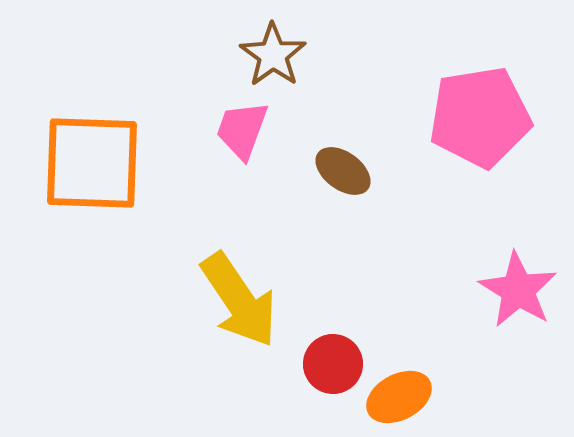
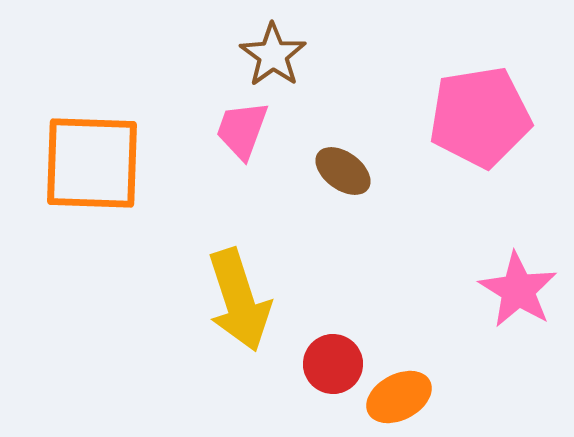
yellow arrow: rotated 16 degrees clockwise
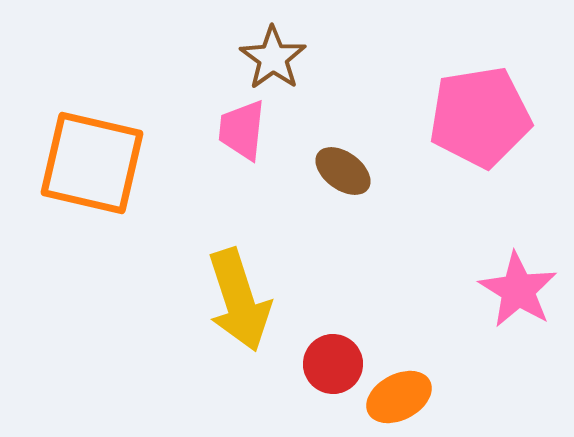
brown star: moved 3 px down
pink trapezoid: rotated 14 degrees counterclockwise
orange square: rotated 11 degrees clockwise
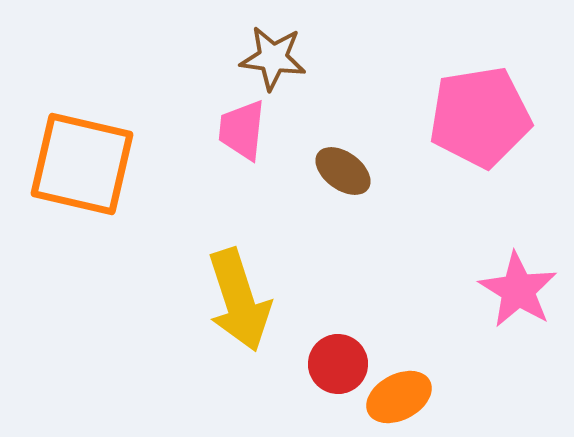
brown star: rotated 28 degrees counterclockwise
orange square: moved 10 px left, 1 px down
red circle: moved 5 px right
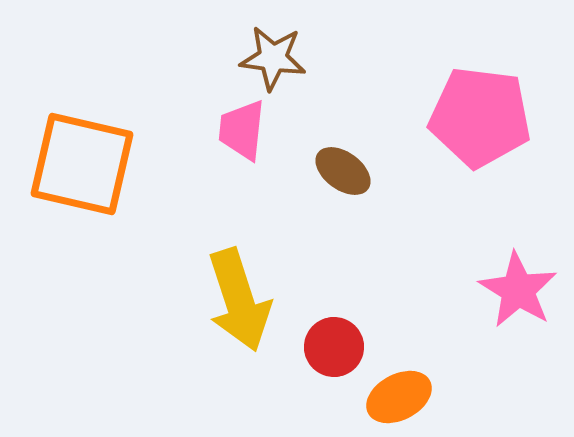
pink pentagon: rotated 16 degrees clockwise
red circle: moved 4 px left, 17 px up
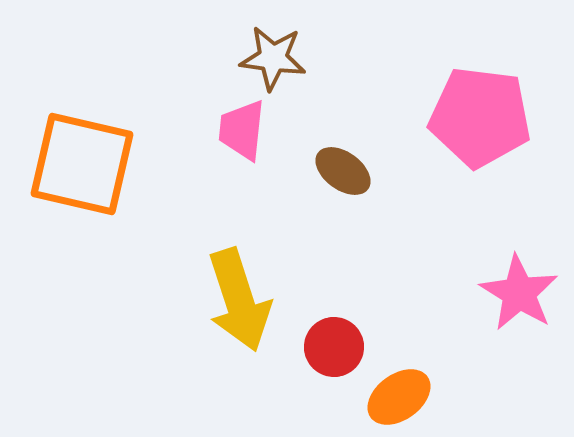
pink star: moved 1 px right, 3 px down
orange ellipse: rotated 8 degrees counterclockwise
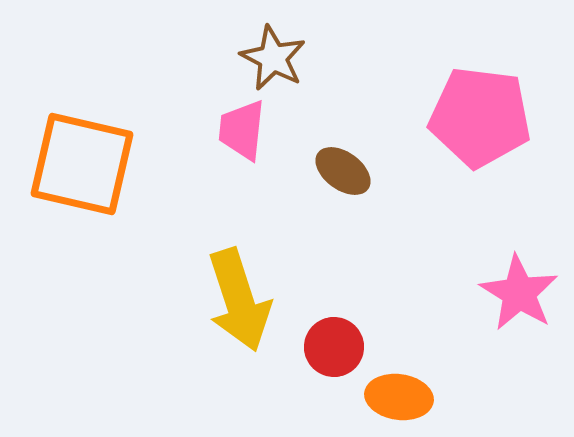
brown star: rotated 20 degrees clockwise
orange ellipse: rotated 44 degrees clockwise
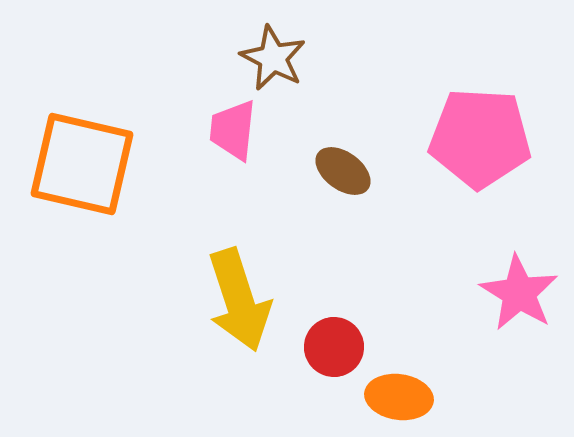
pink pentagon: moved 21 px down; rotated 4 degrees counterclockwise
pink trapezoid: moved 9 px left
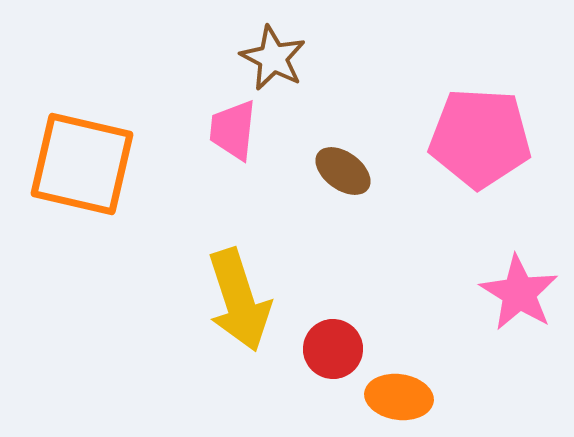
red circle: moved 1 px left, 2 px down
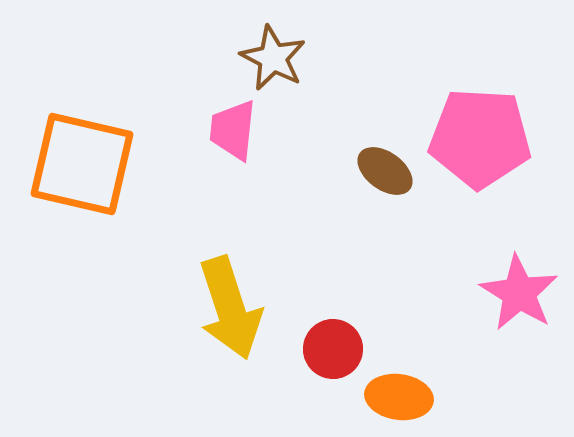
brown ellipse: moved 42 px right
yellow arrow: moved 9 px left, 8 px down
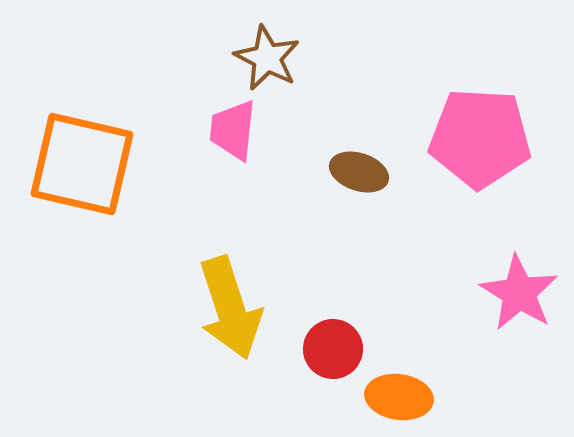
brown star: moved 6 px left
brown ellipse: moved 26 px left, 1 px down; rotated 18 degrees counterclockwise
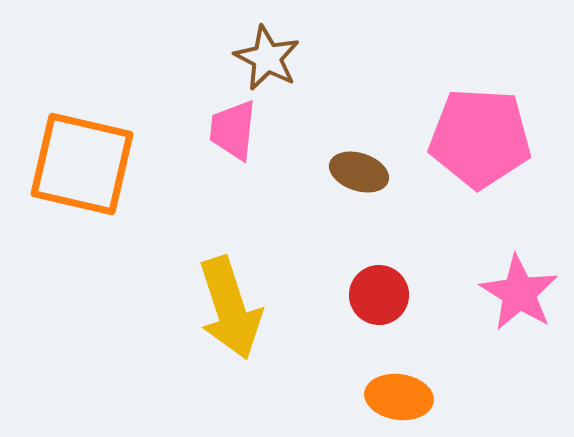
red circle: moved 46 px right, 54 px up
